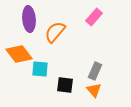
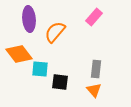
gray rectangle: moved 1 px right, 2 px up; rotated 18 degrees counterclockwise
black square: moved 5 px left, 3 px up
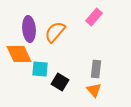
purple ellipse: moved 10 px down
orange diamond: rotated 12 degrees clockwise
black square: rotated 24 degrees clockwise
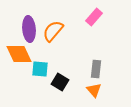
orange semicircle: moved 2 px left, 1 px up
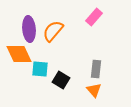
black square: moved 1 px right, 2 px up
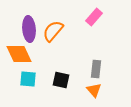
cyan square: moved 12 px left, 10 px down
black square: rotated 18 degrees counterclockwise
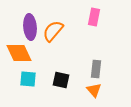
pink rectangle: rotated 30 degrees counterclockwise
purple ellipse: moved 1 px right, 2 px up
orange diamond: moved 1 px up
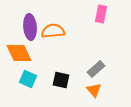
pink rectangle: moved 7 px right, 3 px up
orange semicircle: rotated 45 degrees clockwise
gray rectangle: rotated 42 degrees clockwise
cyan square: rotated 18 degrees clockwise
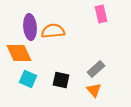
pink rectangle: rotated 24 degrees counterclockwise
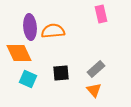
black square: moved 7 px up; rotated 18 degrees counterclockwise
